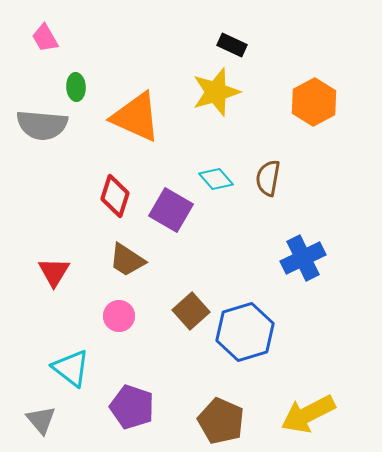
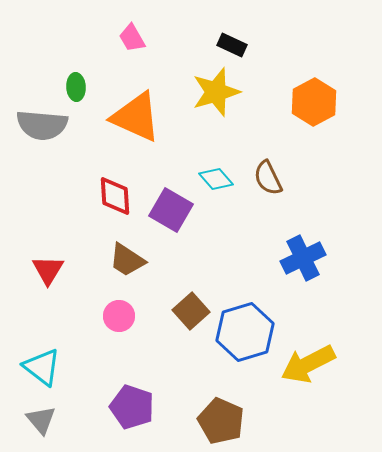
pink trapezoid: moved 87 px right
brown semicircle: rotated 36 degrees counterclockwise
red diamond: rotated 21 degrees counterclockwise
red triangle: moved 6 px left, 2 px up
cyan triangle: moved 29 px left, 1 px up
yellow arrow: moved 50 px up
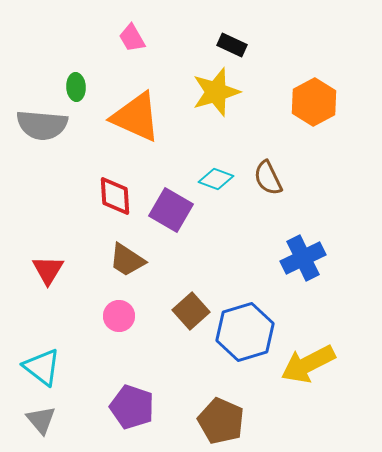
cyan diamond: rotated 28 degrees counterclockwise
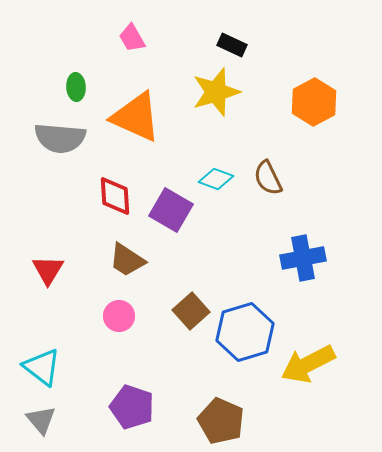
gray semicircle: moved 18 px right, 13 px down
blue cross: rotated 15 degrees clockwise
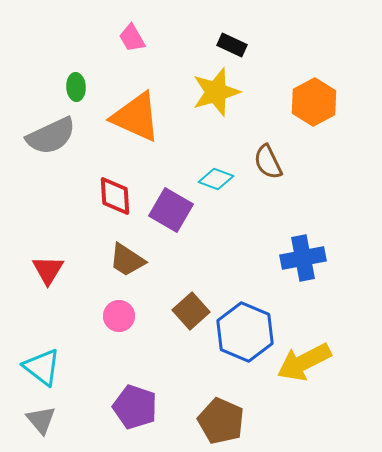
gray semicircle: moved 9 px left, 2 px up; rotated 30 degrees counterclockwise
brown semicircle: moved 16 px up
blue hexagon: rotated 20 degrees counterclockwise
yellow arrow: moved 4 px left, 2 px up
purple pentagon: moved 3 px right
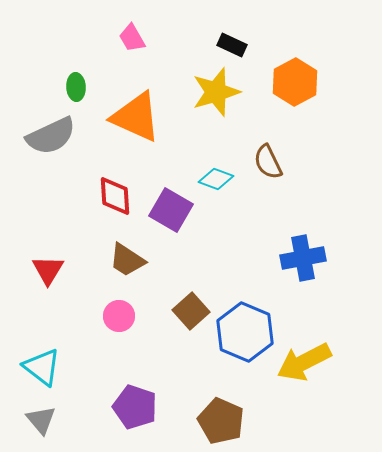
orange hexagon: moved 19 px left, 20 px up
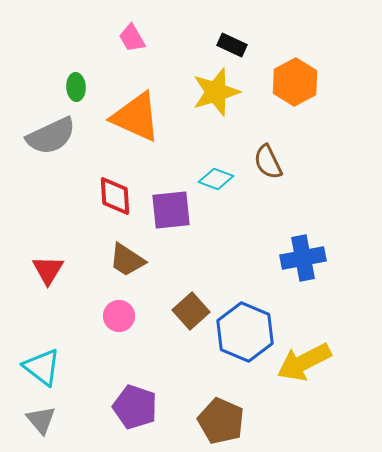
purple square: rotated 36 degrees counterclockwise
